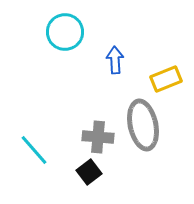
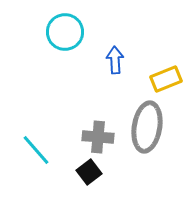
gray ellipse: moved 4 px right, 2 px down; rotated 21 degrees clockwise
cyan line: moved 2 px right
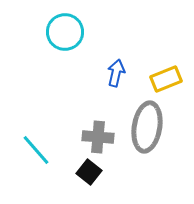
blue arrow: moved 1 px right, 13 px down; rotated 16 degrees clockwise
black square: rotated 15 degrees counterclockwise
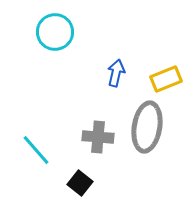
cyan circle: moved 10 px left
black square: moved 9 px left, 11 px down
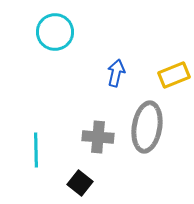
yellow rectangle: moved 8 px right, 4 px up
cyan line: rotated 40 degrees clockwise
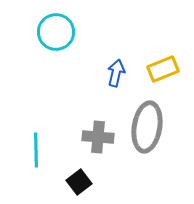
cyan circle: moved 1 px right
yellow rectangle: moved 11 px left, 6 px up
black square: moved 1 px left, 1 px up; rotated 15 degrees clockwise
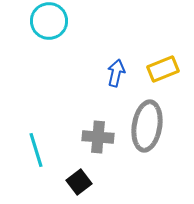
cyan circle: moved 7 px left, 11 px up
gray ellipse: moved 1 px up
cyan line: rotated 16 degrees counterclockwise
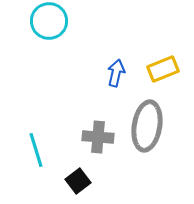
black square: moved 1 px left, 1 px up
